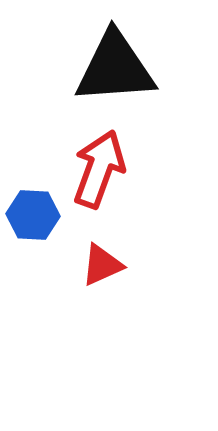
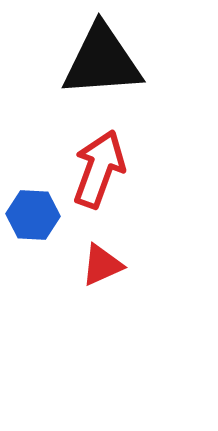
black triangle: moved 13 px left, 7 px up
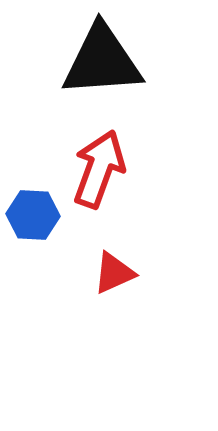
red triangle: moved 12 px right, 8 px down
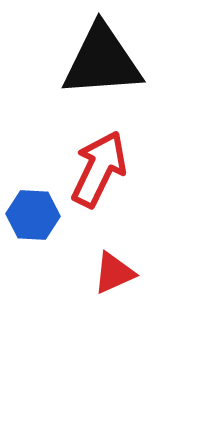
red arrow: rotated 6 degrees clockwise
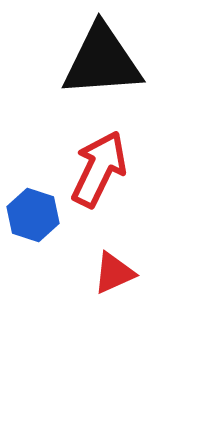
blue hexagon: rotated 15 degrees clockwise
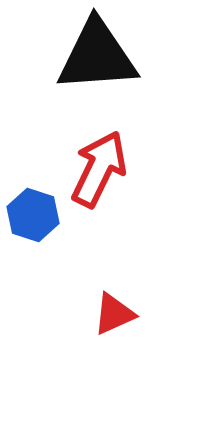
black triangle: moved 5 px left, 5 px up
red triangle: moved 41 px down
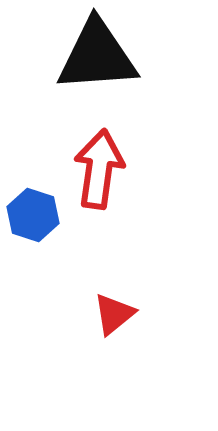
red arrow: rotated 18 degrees counterclockwise
red triangle: rotated 15 degrees counterclockwise
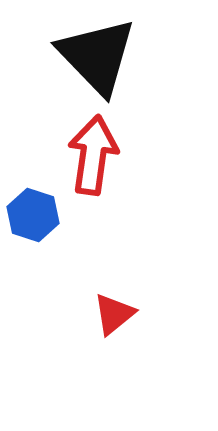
black triangle: rotated 50 degrees clockwise
red arrow: moved 6 px left, 14 px up
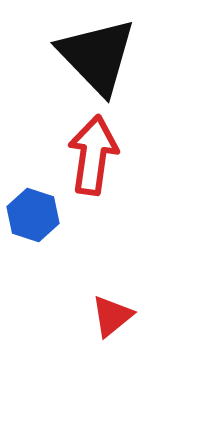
red triangle: moved 2 px left, 2 px down
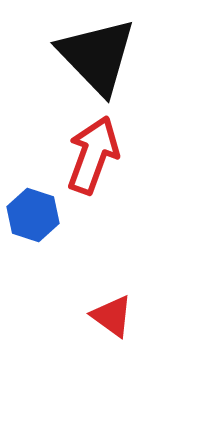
red arrow: rotated 12 degrees clockwise
red triangle: rotated 45 degrees counterclockwise
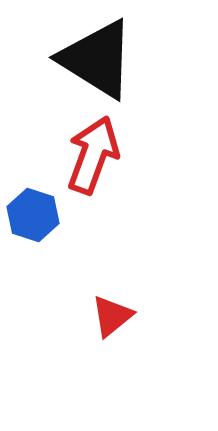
black triangle: moved 3 px down; rotated 14 degrees counterclockwise
red triangle: rotated 45 degrees clockwise
